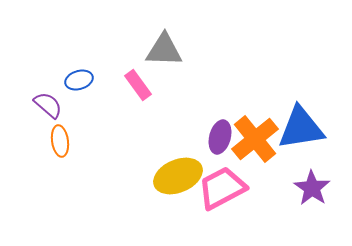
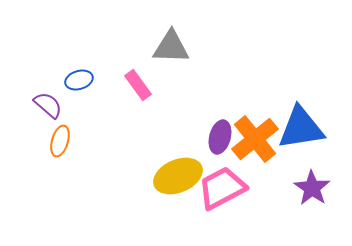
gray triangle: moved 7 px right, 3 px up
orange ellipse: rotated 24 degrees clockwise
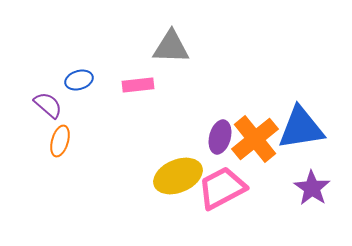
pink rectangle: rotated 60 degrees counterclockwise
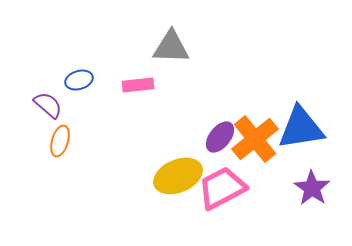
purple ellipse: rotated 24 degrees clockwise
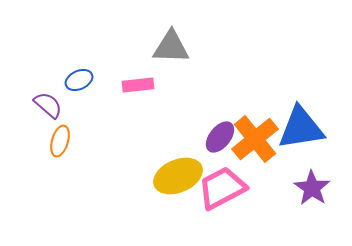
blue ellipse: rotated 8 degrees counterclockwise
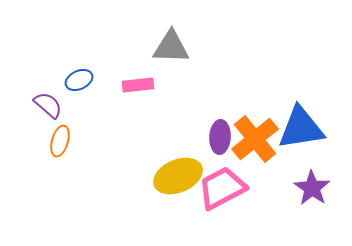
purple ellipse: rotated 36 degrees counterclockwise
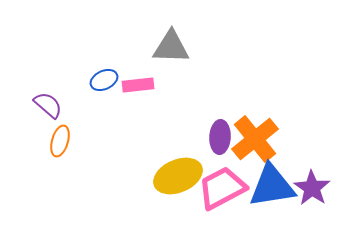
blue ellipse: moved 25 px right
blue triangle: moved 29 px left, 58 px down
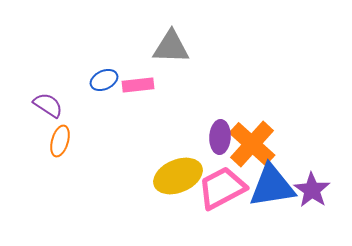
purple semicircle: rotated 8 degrees counterclockwise
orange cross: moved 3 px left, 5 px down; rotated 9 degrees counterclockwise
purple star: moved 2 px down
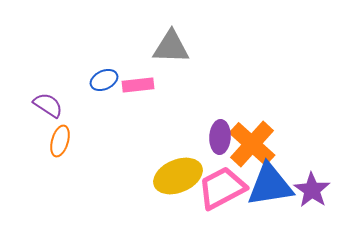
blue triangle: moved 2 px left, 1 px up
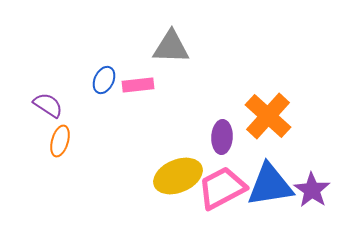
blue ellipse: rotated 40 degrees counterclockwise
purple ellipse: moved 2 px right
orange cross: moved 16 px right, 28 px up
